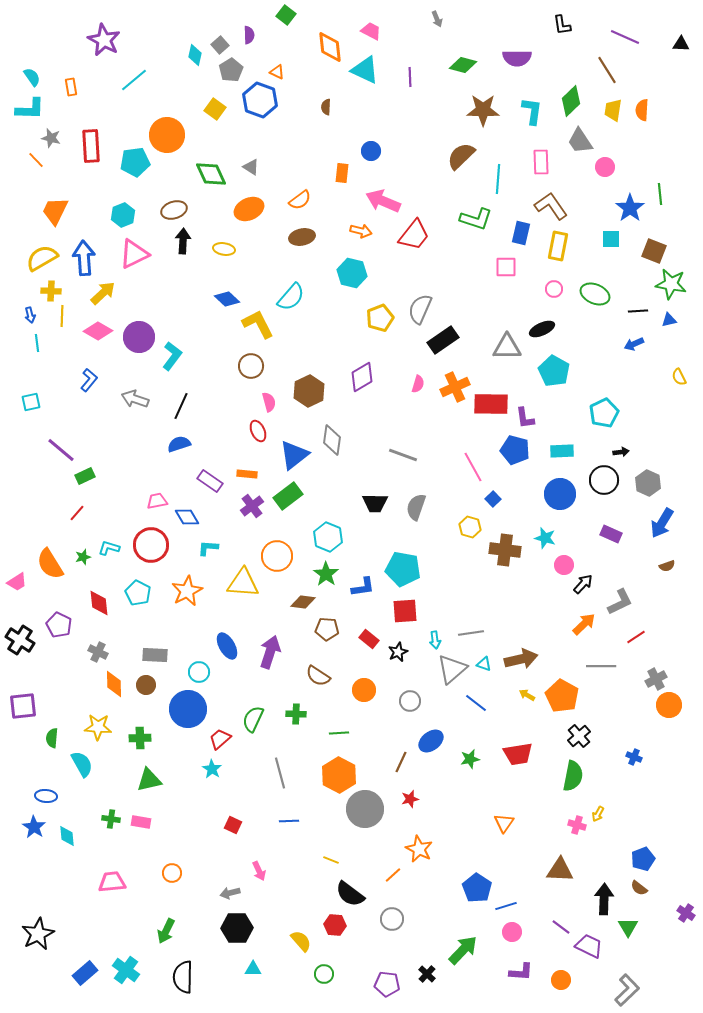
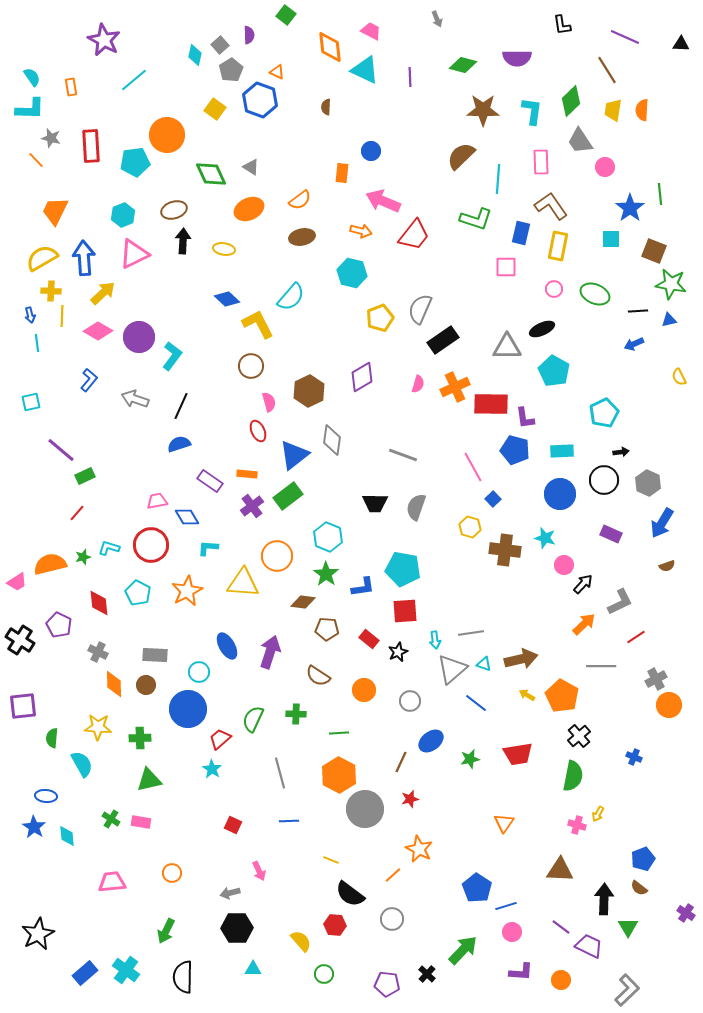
orange semicircle at (50, 564): rotated 108 degrees clockwise
green cross at (111, 819): rotated 24 degrees clockwise
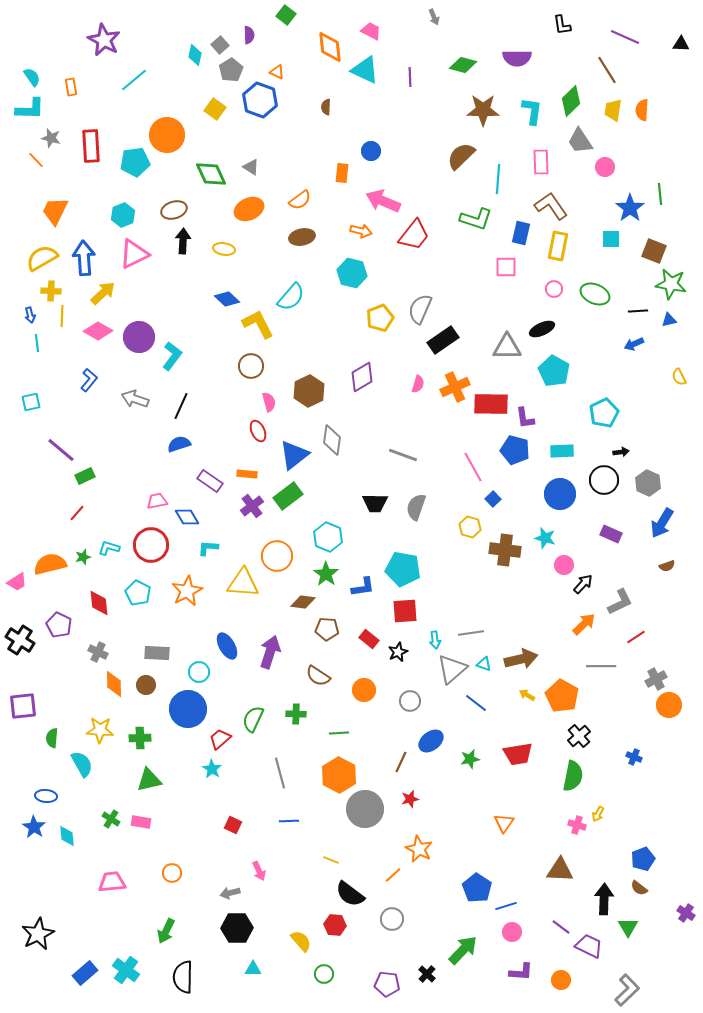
gray arrow at (437, 19): moved 3 px left, 2 px up
gray rectangle at (155, 655): moved 2 px right, 2 px up
yellow star at (98, 727): moved 2 px right, 3 px down
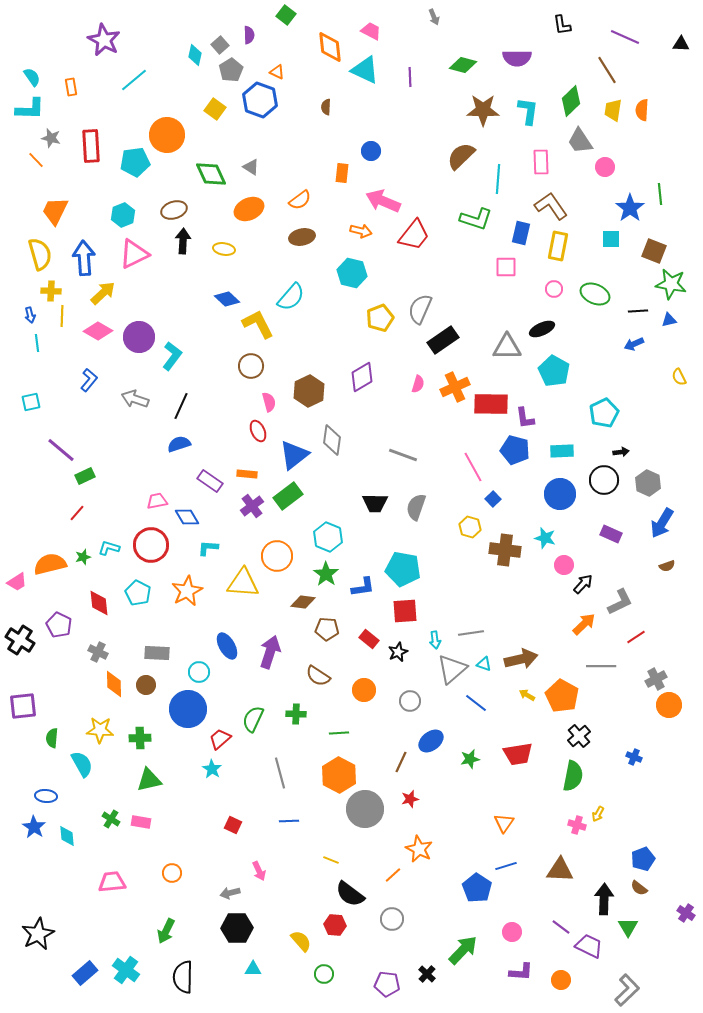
cyan L-shape at (532, 111): moved 4 px left
yellow semicircle at (42, 258): moved 2 px left, 4 px up; rotated 104 degrees clockwise
blue line at (506, 906): moved 40 px up
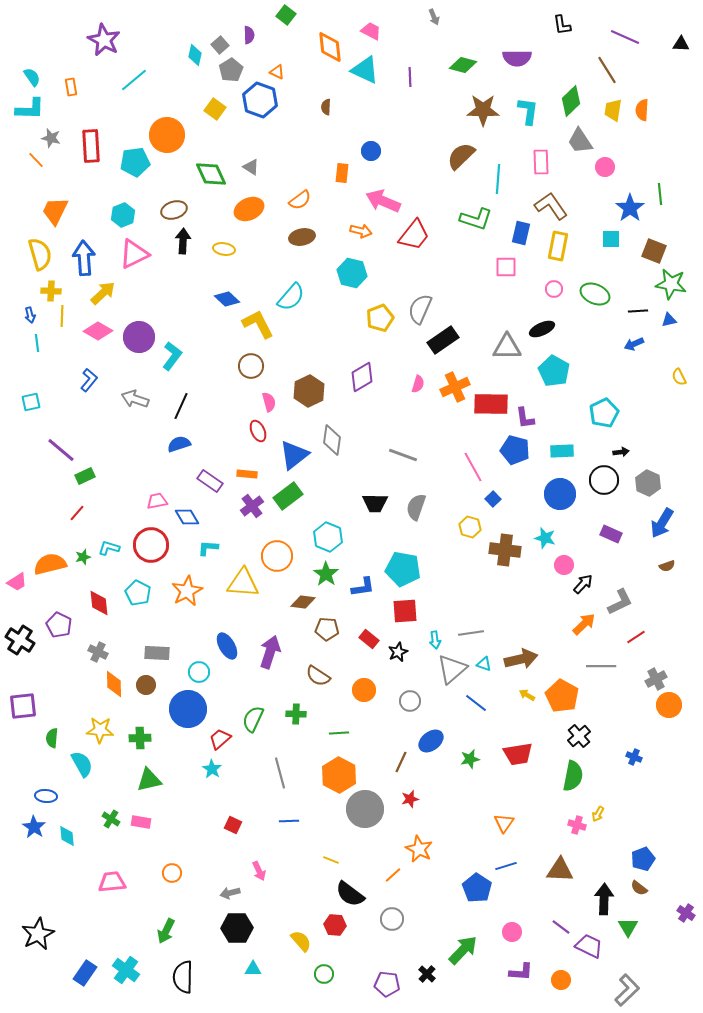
blue rectangle at (85, 973): rotated 15 degrees counterclockwise
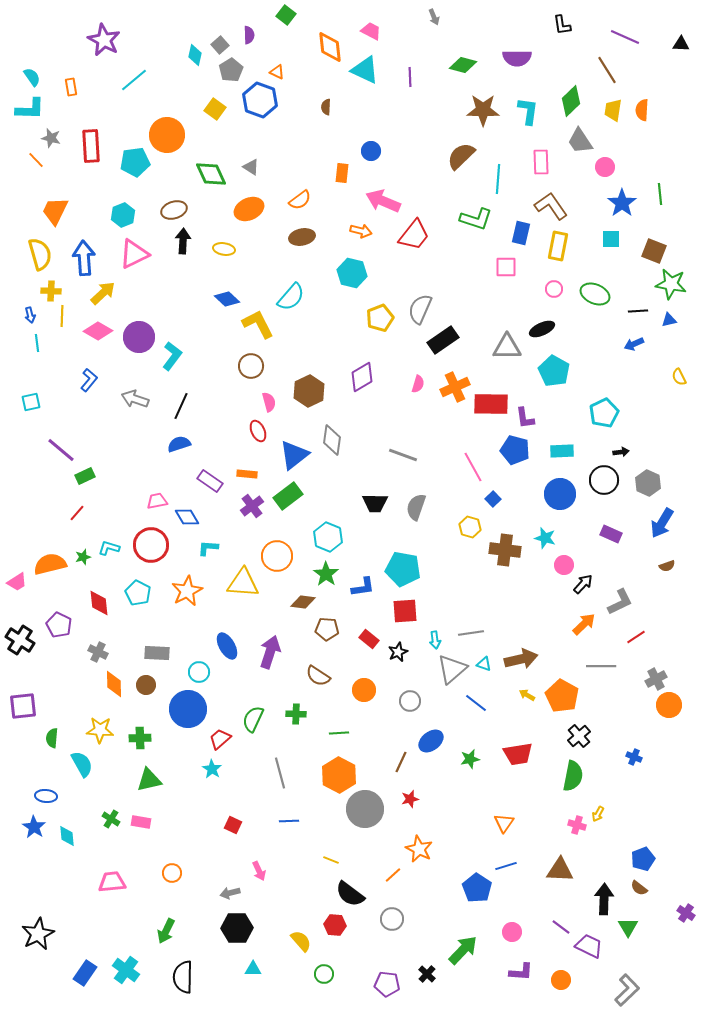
blue star at (630, 208): moved 8 px left, 5 px up
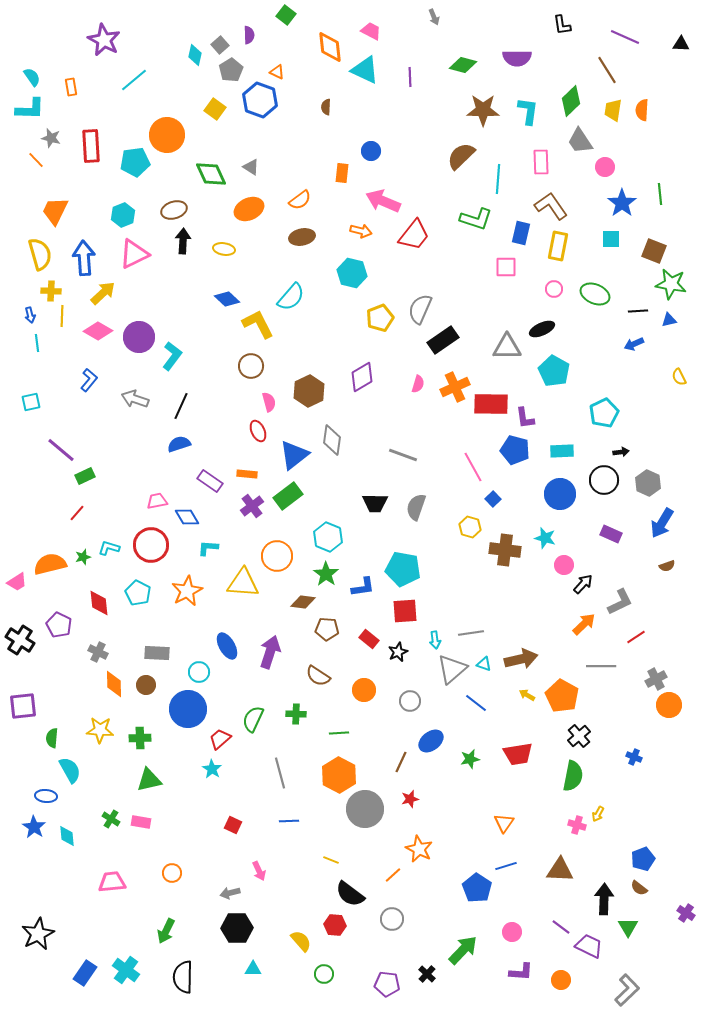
cyan semicircle at (82, 764): moved 12 px left, 6 px down
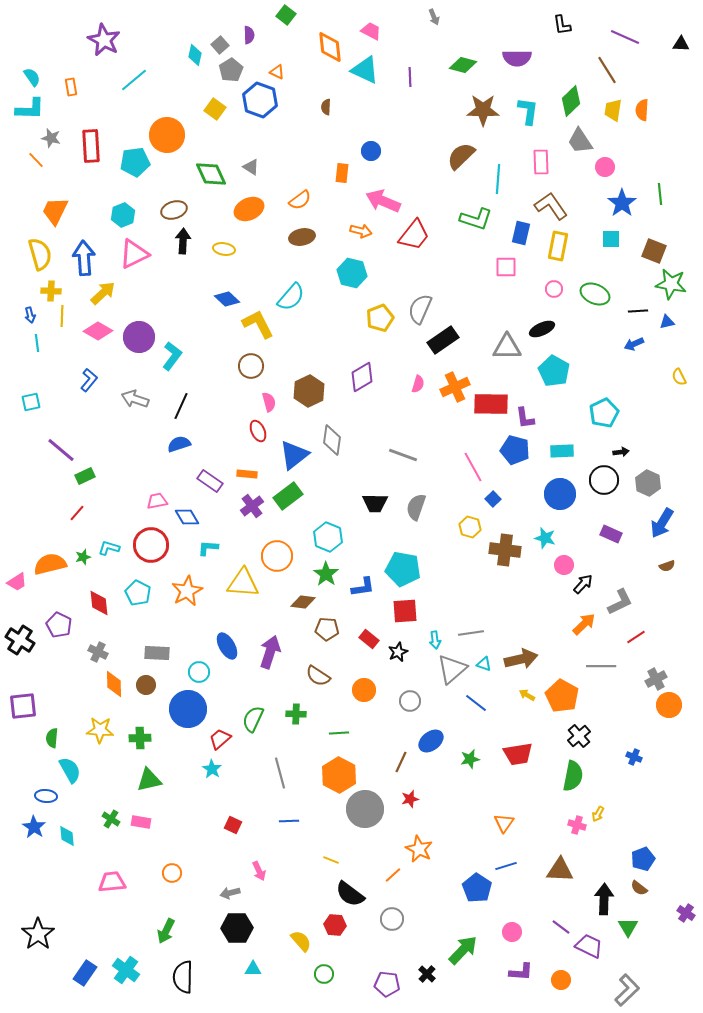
blue triangle at (669, 320): moved 2 px left, 2 px down
black star at (38, 934): rotated 8 degrees counterclockwise
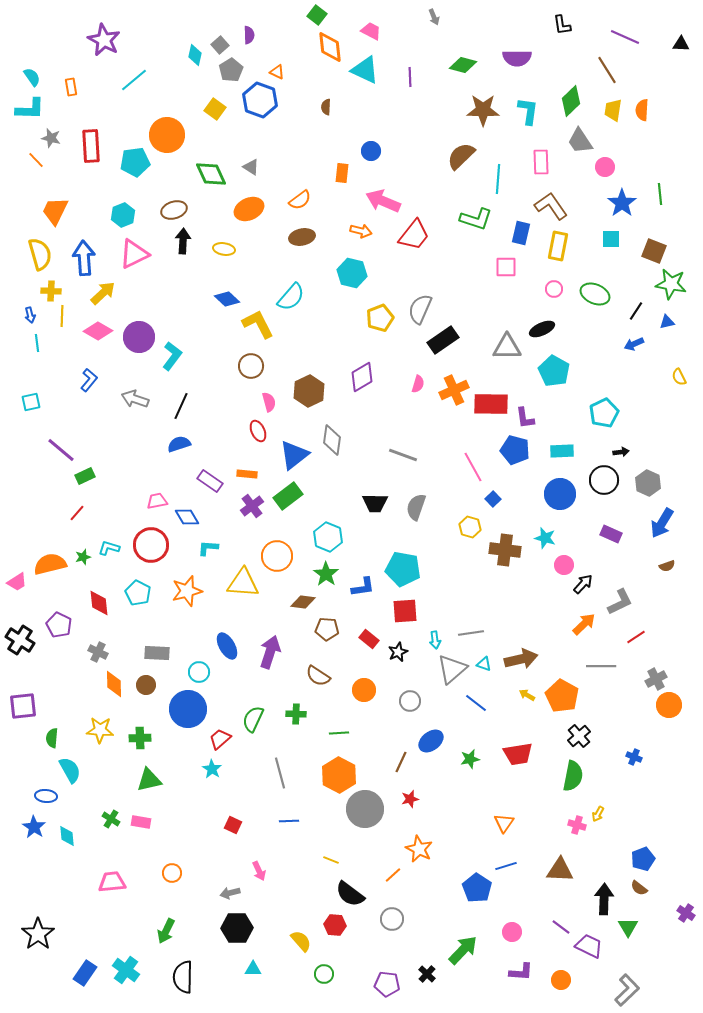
green square at (286, 15): moved 31 px right
black line at (638, 311): moved 2 px left; rotated 54 degrees counterclockwise
orange cross at (455, 387): moved 1 px left, 3 px down
orange star at (187, 591): rotated 12 degrees clockwise
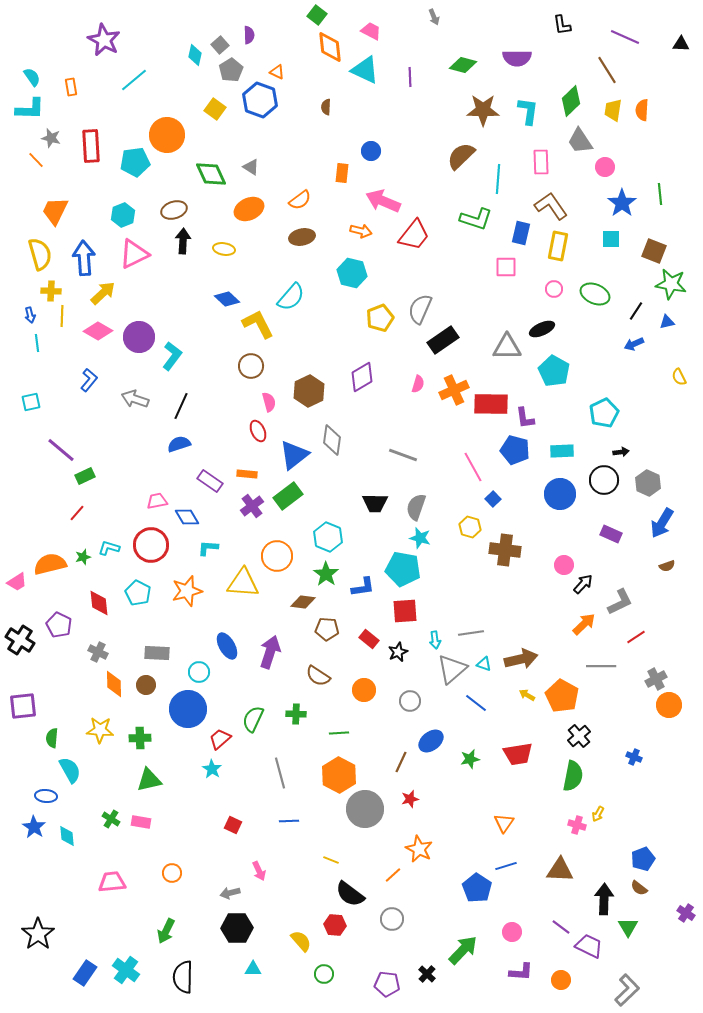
cyan star at (545, 538): moved 125 px left
